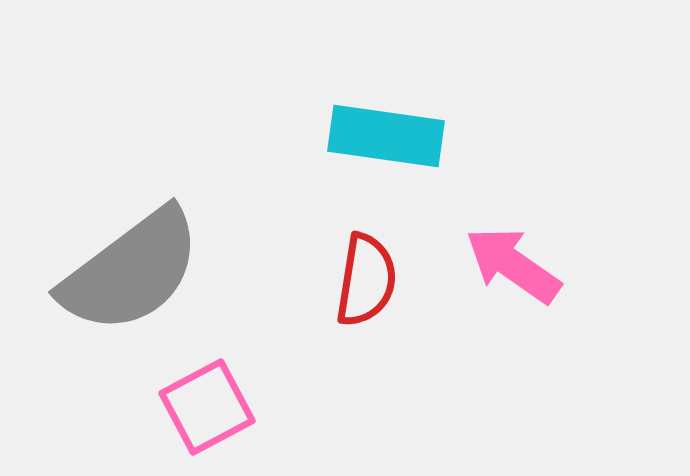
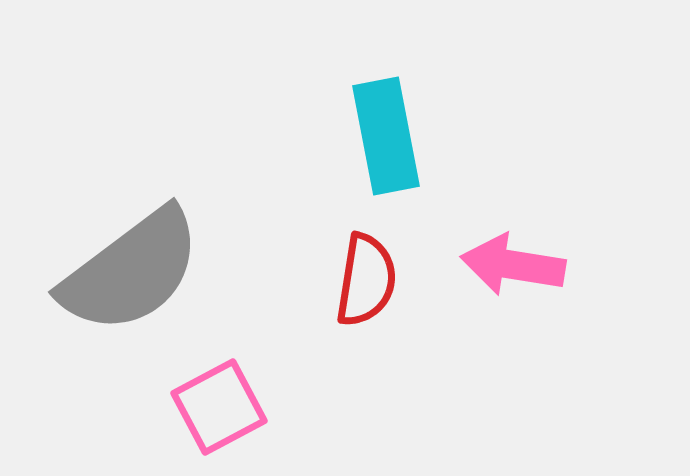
cyan rectangle: rotated 71 degrees clockwise
pink arrow: rotated 26 degrees counterclockwise
pink square: moved 12 px right
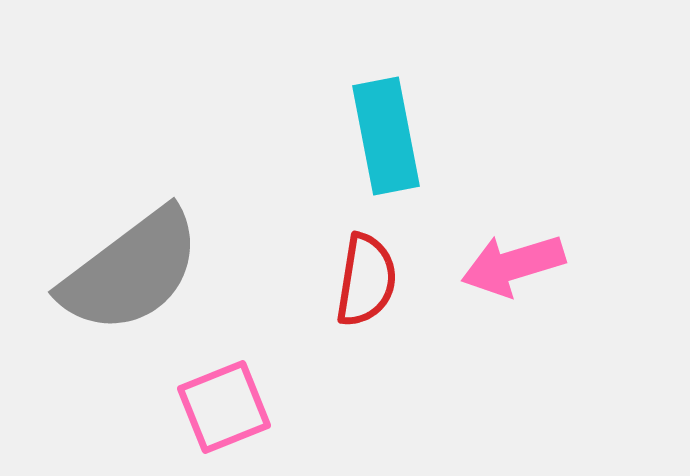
pink arrow: rotated 26 degrees counterclockwise
pink square: moved 5 px right; rotated 6 degrees clockwise
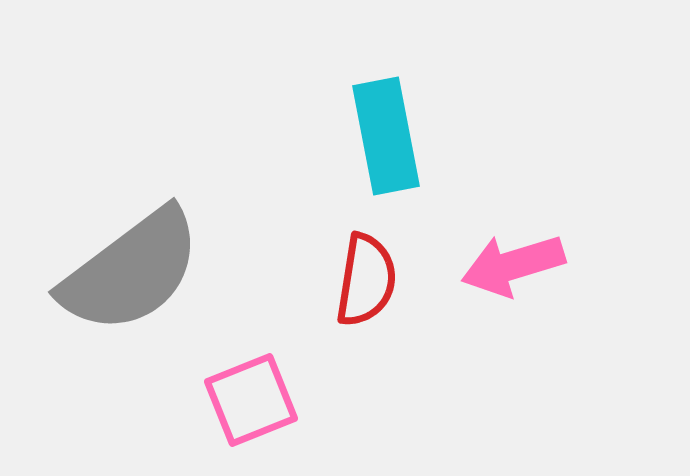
pink square: moved 27 px right, 7 px up
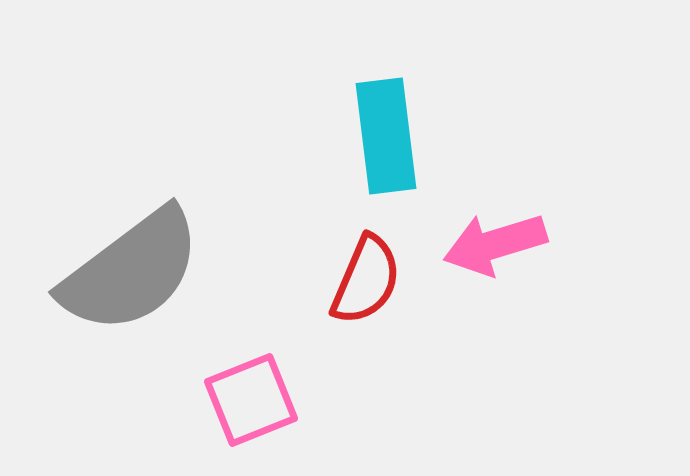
cyan rectangle: rotated 4 degrees clockwise
pink arrow: moved 18 px left, 21 px up
red semicircle: rotated 14 degrees clockwise
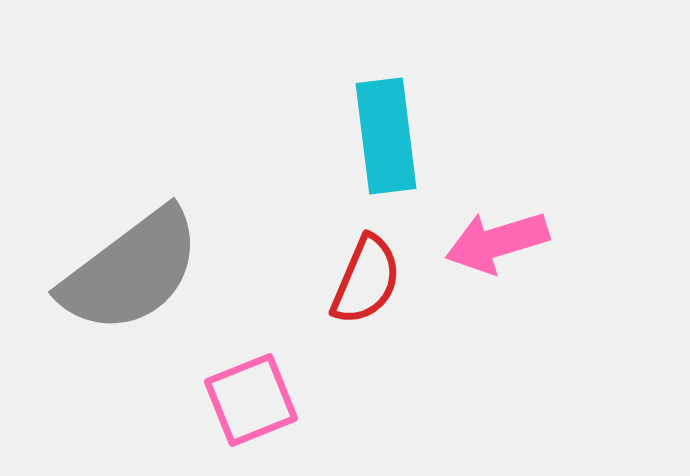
pink arrow: moved 2 px right, 2 px up
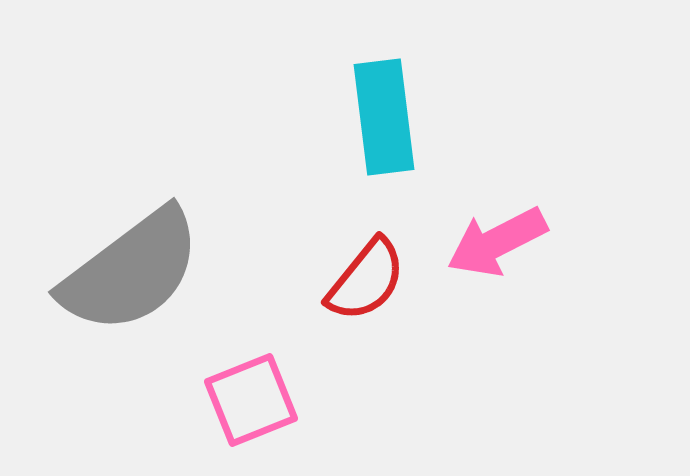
cyan rectangle: moved 2 px left, 19 px up
pink arrow: rotated 10 degrees counterclockwise
red semicircle: rotated 16 degrees clockwise
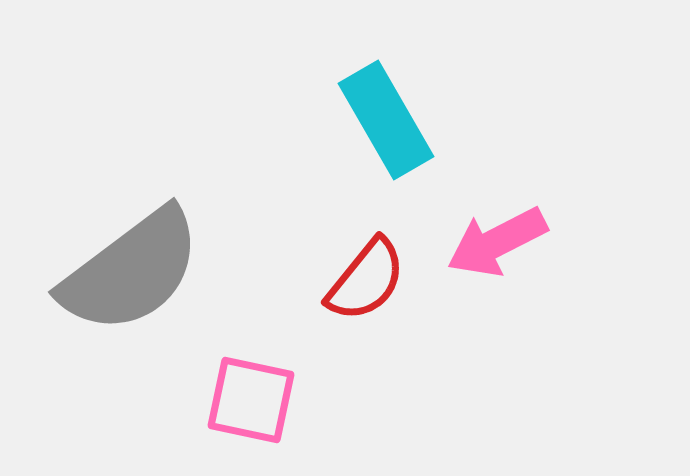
cyan rectangle: moved 2 px right, 3 px down; rotated 23 degrees counterclockwise
pink square: rotated 34 degrees clockwise
